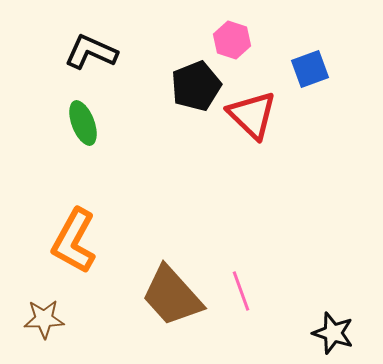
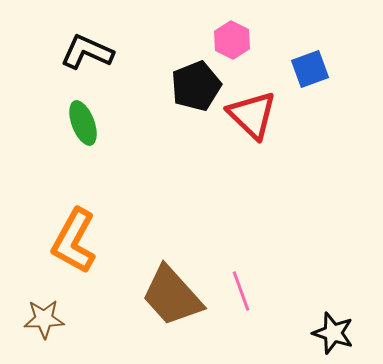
pink hexagon: rotated 9 degrees clockwise
black L-shape: moved 4 px left
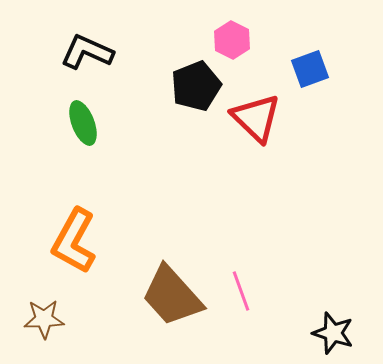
red triangle: moved 4 px right, 3 px down
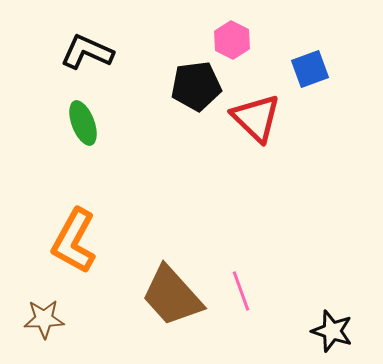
black pentagon: rotated 15 degrees clockwise
black star: moved 1 px left, 2 px up
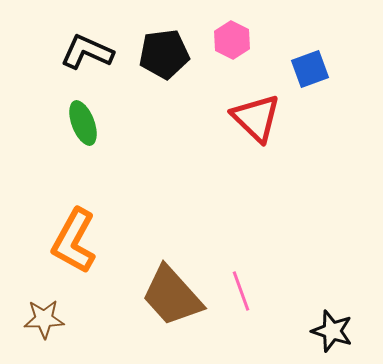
black pentagon: moved 32 px left, 32 px up
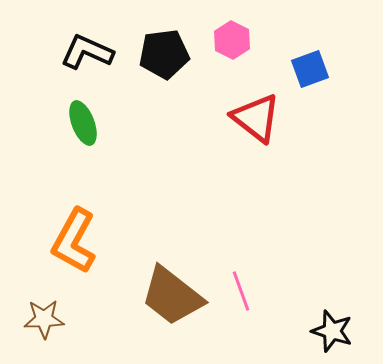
red triangle: rotated 6 degrees counterclockwise
brown trapezoid: rotated 10 degrees counterclockwise
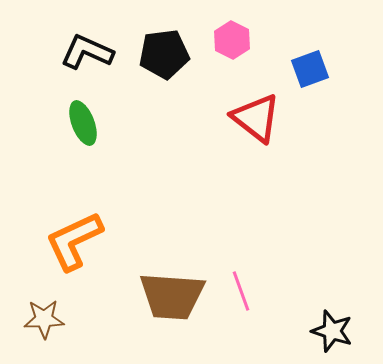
orange L-shape: rotated 36 degrees clockwise
brown trapezoid: rotated 34 degrees counterclockwise
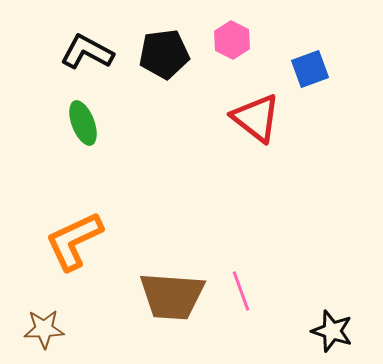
black L-shape: rotated 4 degrees clockwise
brown star: moved 10 px down
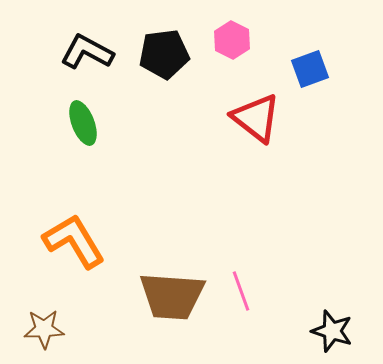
orange L-shape: rotated 84 degrees clockwise
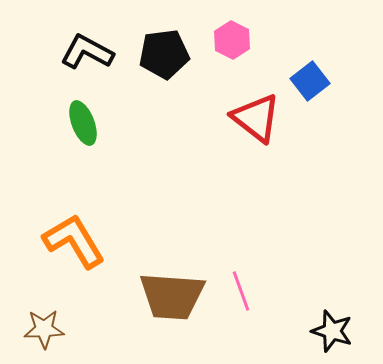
blue square: moved 12 px down; rotated 18 degrees counterclockwise
